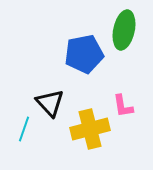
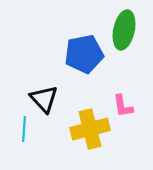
black triangle: moved 6 px left, 4 px up
cyan line: rotated 15 degrees counterclockwise
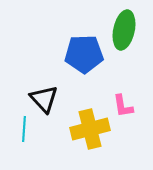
blue pentagon: rotated 9 degrees clockwise
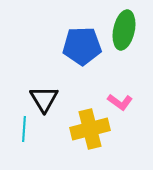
blue pentagon: moved 2 px left, 8 px up
black triangle: rotated 12 degrees clockwise
pink L-shape: moved 3 px left, 4 px up; rotated 45 degrees counterclockwise
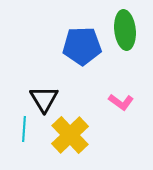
green ellipse: moved 1 px right; rotated 18 degrees counterclockwise
pink L-shape: moved 1 px right
yellow cross: moved 20 px left, 6 px down; rotated 30 degrees counterclockwise
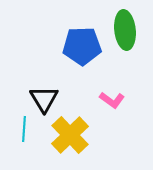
pink L-shape: moved 9 px left, 2 px up
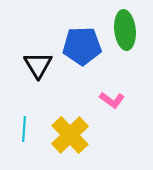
black triangle: moved 6 px left, 34 px up
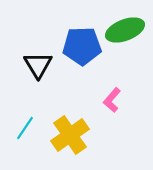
green ellipse: rotated 75 degrees clockwise
pink L-shape: rotated 95 degrees clockwise
cyan line: moved 1 px right, 1 px up; rotated 30 degrees clockwise
yellow cross: rotated 9 degrees clockwise
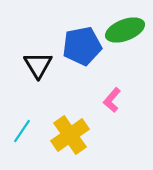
blue pentagon: rotated 9 degrees counterclockwise
cyan line: moved 3 px left, 3 px down
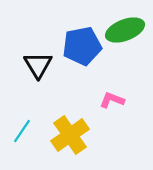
pink L-shape: rotated 70 degrees clockwise
